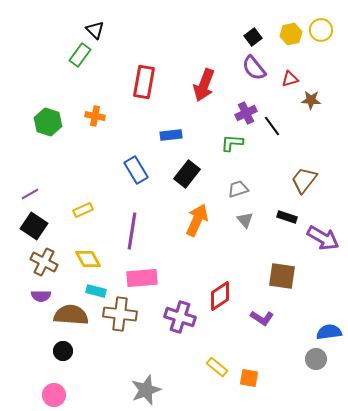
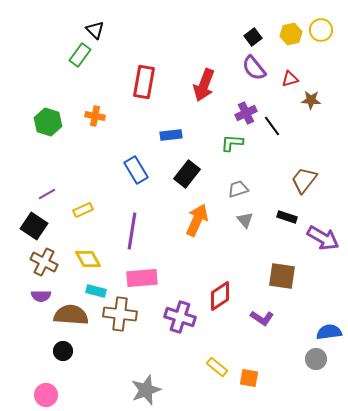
purple line at (30, 194): moved 17 px right
pink circle at (54, 395): moved 8 px left
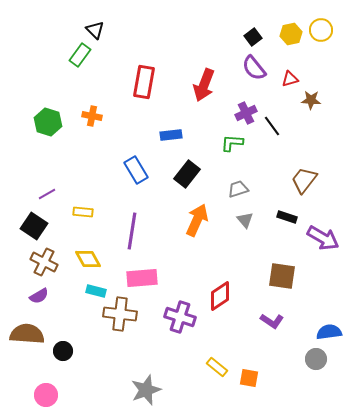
orange cross at (95, 116): moved 3 px left
yellow rectangle at (83, 210): moved 2 px down; rotated 30 degrees clockwise
purple semicircle at (41, 296): moved 2 px left; rotated 30 degrees counterclockwise
brown semicircle at (71, 315): moved 44 px left, 19 px down
purple L-shape at (262, 318): moved 10 px right, 3 px down
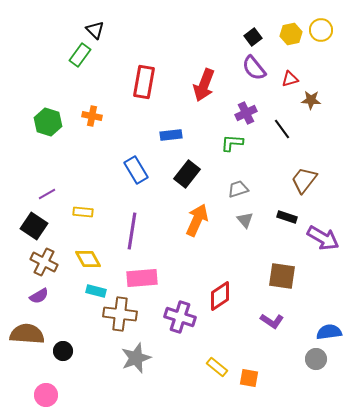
black line at (272, 126): moved 10 px right, 3 px down
gray star at (146, 390): moved 10 px left, 32 px up
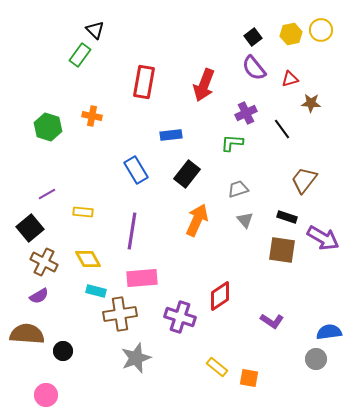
brown star at (311, 100): moved 3 px down
green hexagon at (48, 122): moved 5 px down
black square at (34, 226): moved 4 px left, 2 px down; rotated 16 degrees clockwise
brown square at (282, 276): moved 26 px up
brown cross at (120, 314): rotated 16 degrees counterclockwise
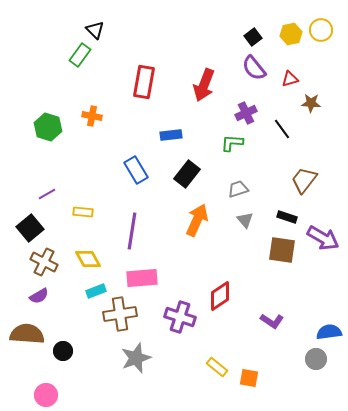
cyan rectangle at (96, 291): rotated 36 degrees counterclockwise
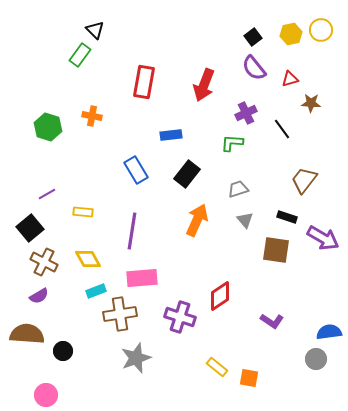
brown square at (282, 250): moved 6 px left
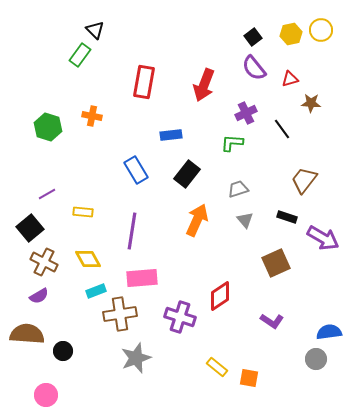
brown square at (276, 250): moved 13 px down; rotated 32 degrees counterclockwise
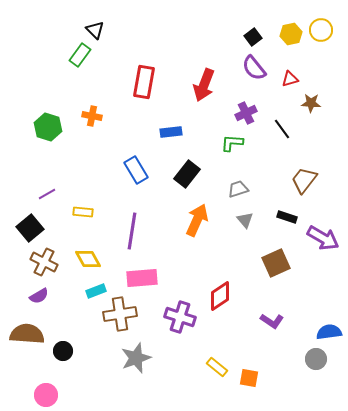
blue rectangle at (171, 135): moved 3 px up
